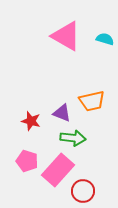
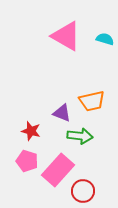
red star: moved 10 px down
green arrow: moved 7 px right, 2 px up
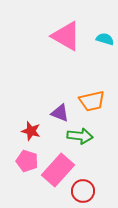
purple triangle: moved 2 px left
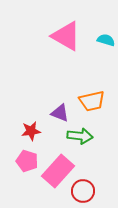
cyan semicircle: moved 1 px right, 1 px down
red star: rotated 24 degrees counterclockwise
pink rectangle: moved 1 px down
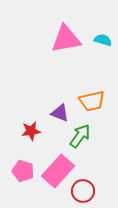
pink triangle: moved 3 px down; rotated 40 degrees counterclockwise
cyan semicircle: moved 3 px left
green arrow: rotated 60 degrees counterclockwise
pink pentagon: moved 4 px left, 10 px down
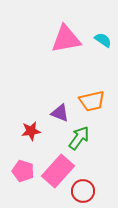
cyan semicircle: rotated 18 degrees clockwise
green arrow: moved 1 px left, 2 px down
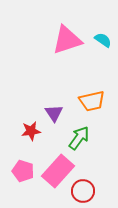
pink triangle: moved 1 px right, 1 px down; rotated 8 degrees counterclockwise
purple triangle: moved 6 px left; rotated 36 degrees clockwise
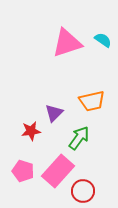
pink triangle: moved 3 px down
purple triangle: rotated 18 degrees clockwise
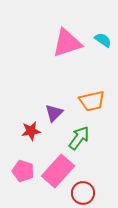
red circle: moved 2 px down
